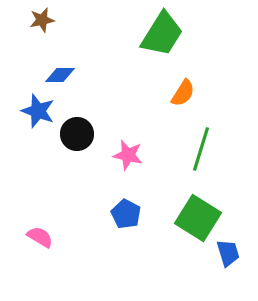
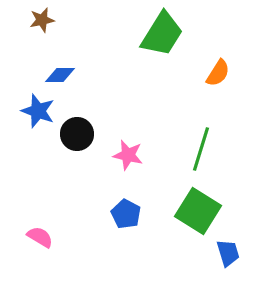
orange semicircle: moved 35 px right, 20 px up
green square: moved 7 px up
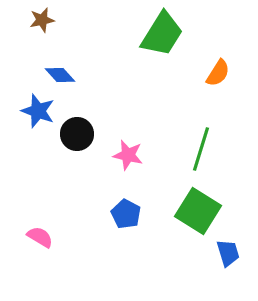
blue diamond: rotated 48 degrees clockwise
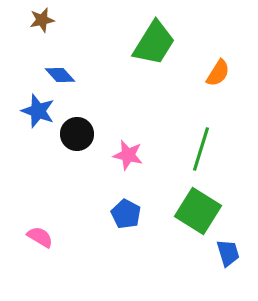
green trapezoid: moved 8 px left, 9 px down
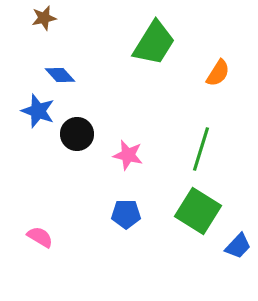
brown star: moved 2 px right, 2 px up
blue pentagon: rotated 28 degrees counterclockwise
blue trapezoid: moved 10 px right, 7 px up; rotated 60 degrees clockwise
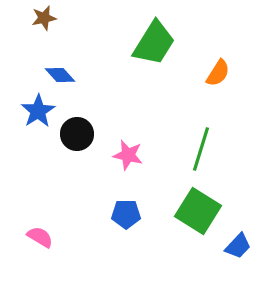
blue star: rotated 20 degrees clockwise
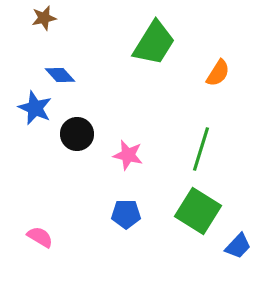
blue star: moved 3 px left, 3 px up; rotated 16 degrees counterclockwise
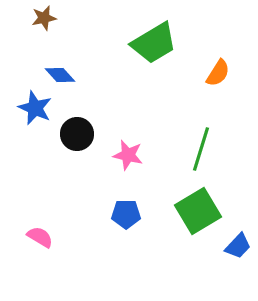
green trapezoid: rotated 27 degrees clockwise
green square: rotated 27 degrees clockwise
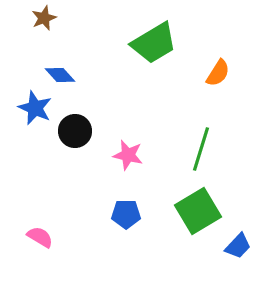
brown star: rotated 10 degrees counterclockwise
black circle: moved 2 px left, 3 px up
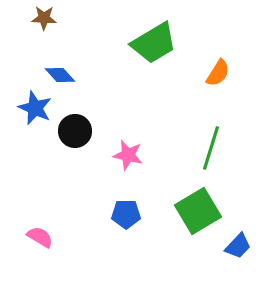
brown star: rotated 25 degrees clockwise
green line: moved 10 px right, 1 px up
